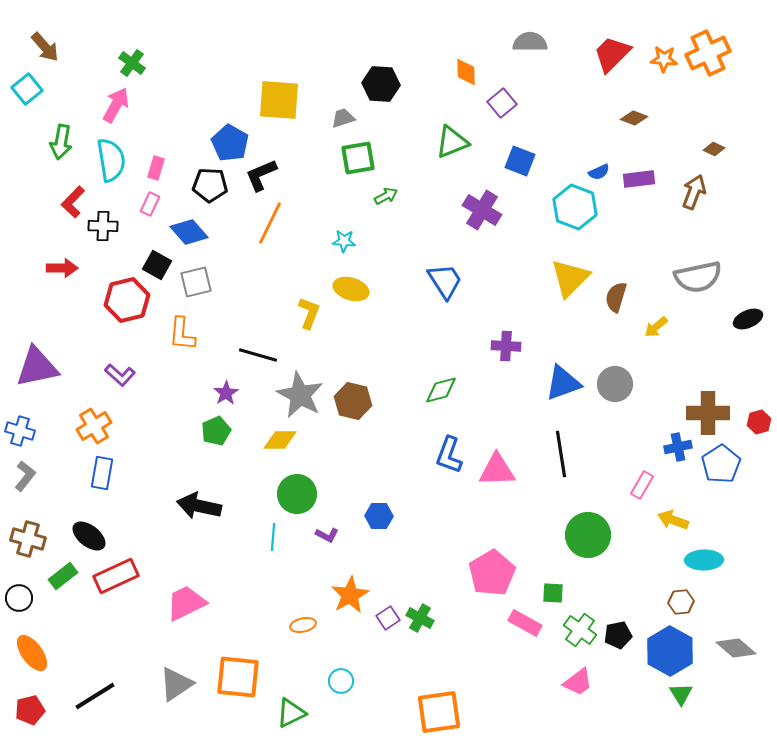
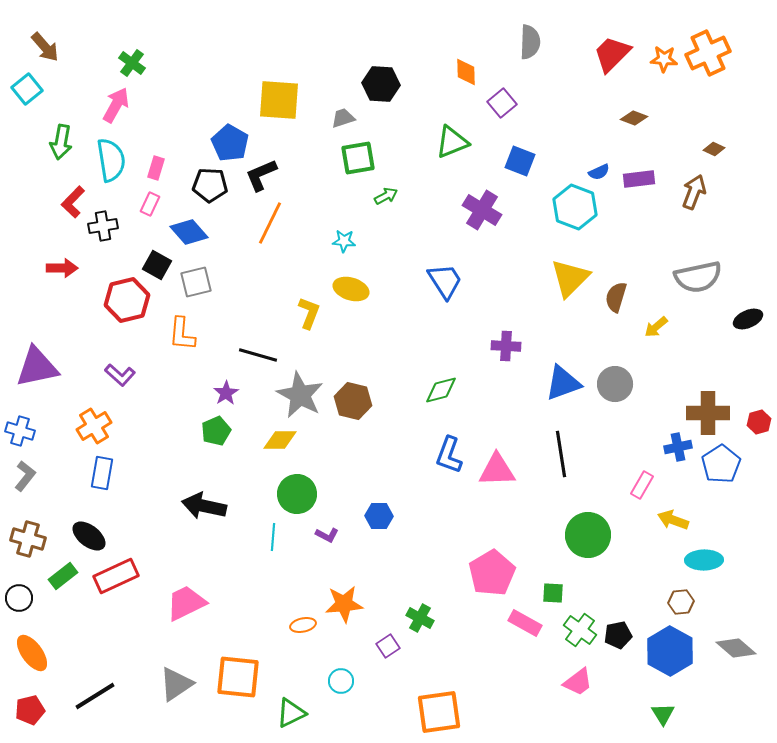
gray semicircle at (530, 42): rotated 92 degrees clockwise
black cross at (103, 226): rotated 12 degrees counterclockwise
black arrow at (199, 506): moved 5 px right
orange star at (350, 595): moved 6 px left, 9 px down; rotated 24 degrees clockwise
purple square at (388, 618): moved 28 px down
green triangle at (681, 694): moved 18 px left, 20 px down
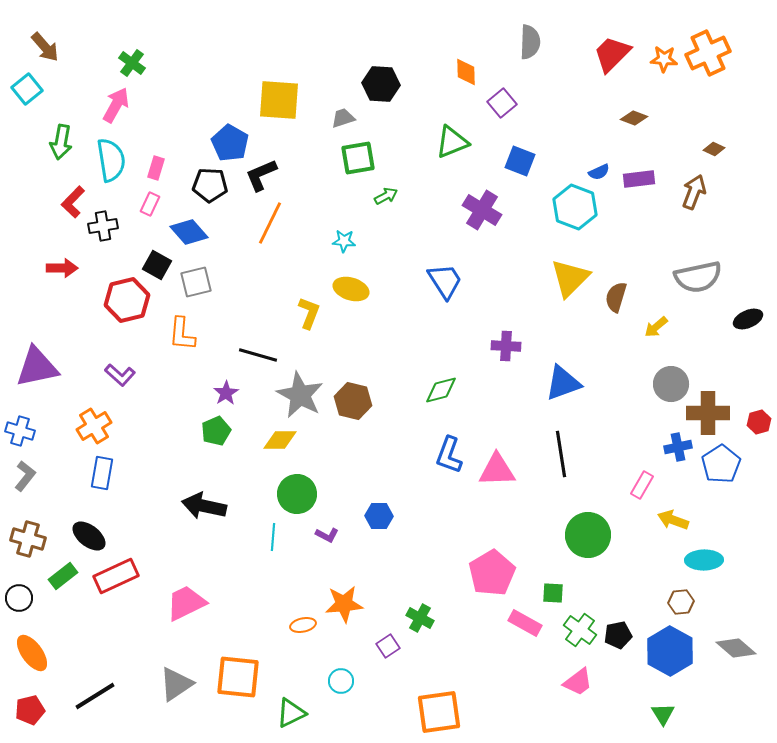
gray circle at (615, 384): moved 56 px right
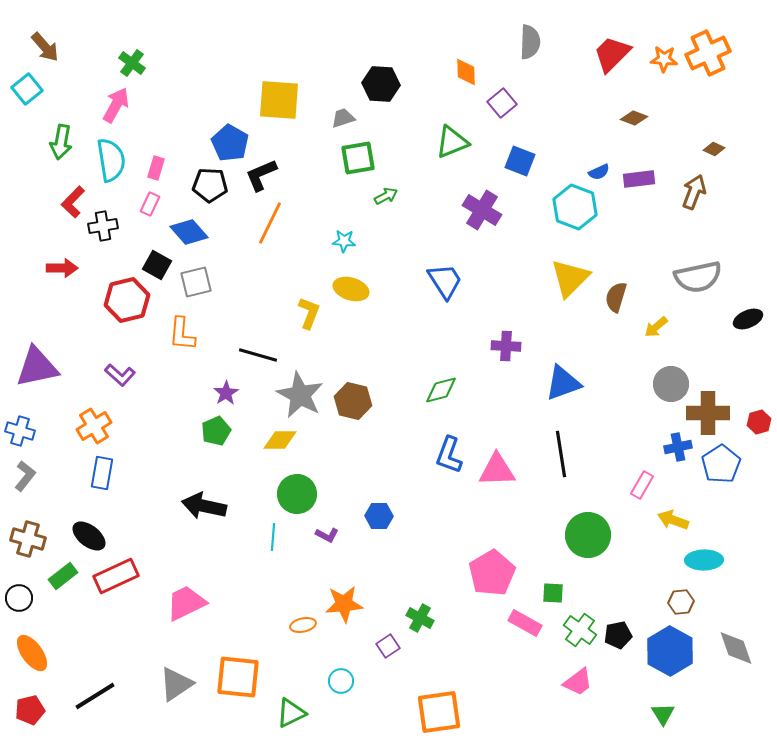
gray diamond at (736, 648): rotated 30 degrees clockwise
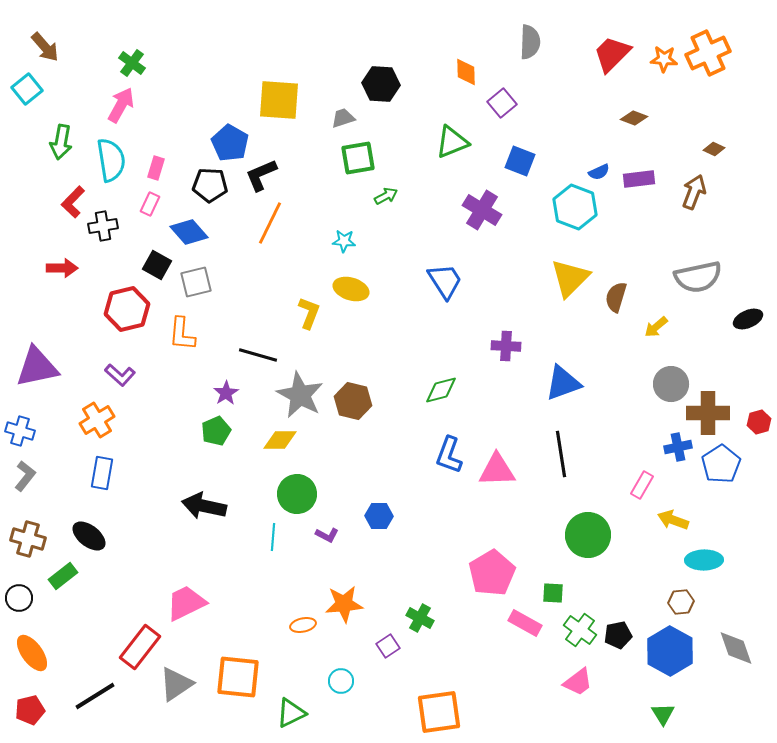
pink arrow at (116, 105): moved 5 px right
red hexagon at (127, 300): moved 9 px down
orange cross at (94, 426): moved 3 px right, 6 px up
red rectangle at (116, 576): moved 24 px right, 71 px down; rotated 27 degrees counterclockwise
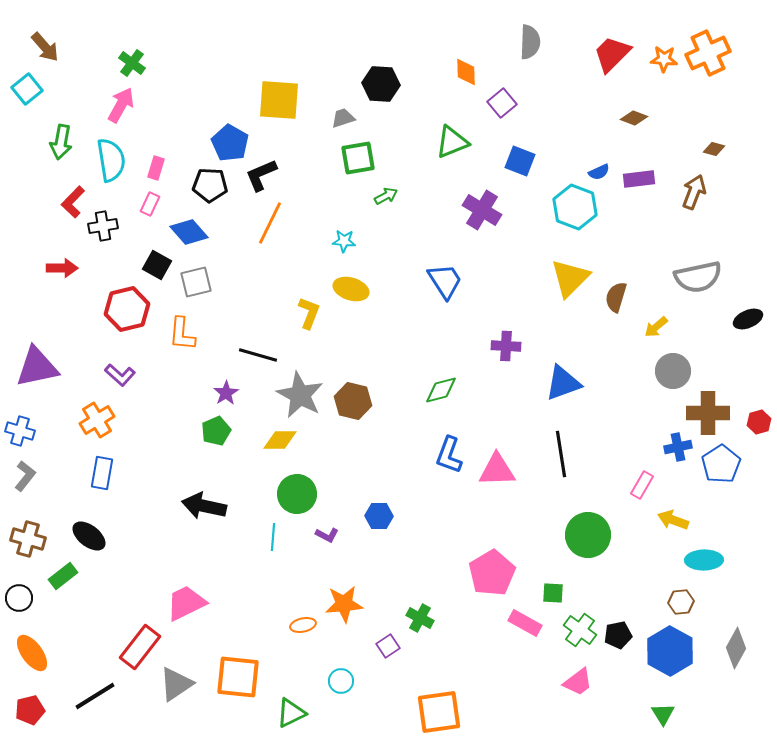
brown diamond at (714, 149): rotated 10 degrees counterclockwise
gray circle at (671, 384): moved 2 px right, 13 px up
gray diamond at (736, 648): rotated 48 degrees clockwise
